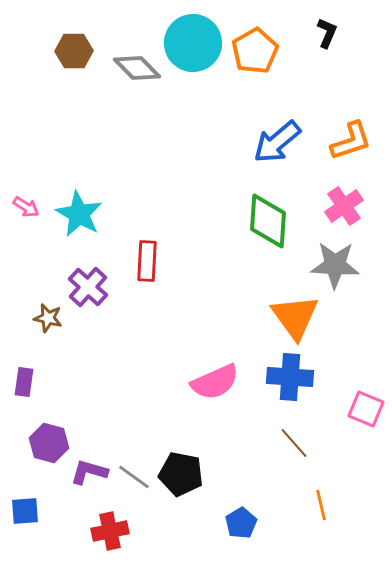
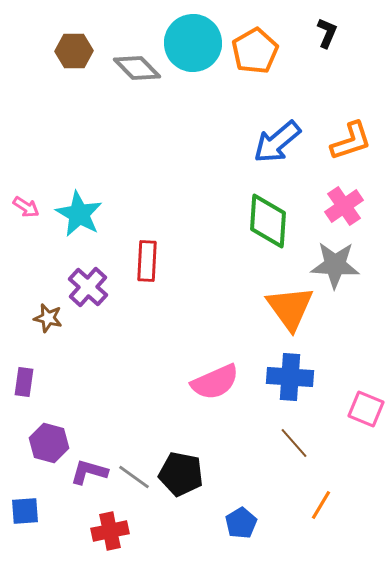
orange triangle: moved 5 px left, 9 px up
orange line: rotated 44 degrees clockwise
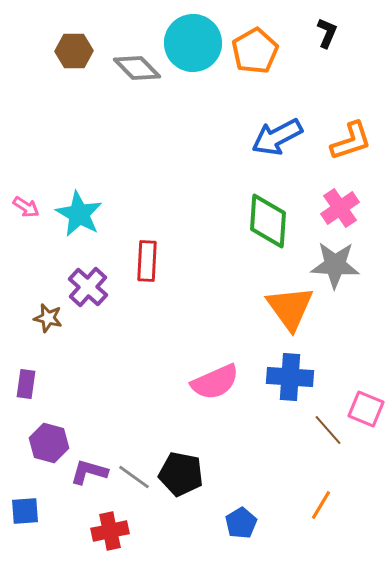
blue arrow: moved 5 px up; rotated 12 degrees clockwise
pink cross: moved 4 px left, 2 px down
purple rectangle: moved 2 px right, 2 px down
brown line: moved 34 px right, 13 px up
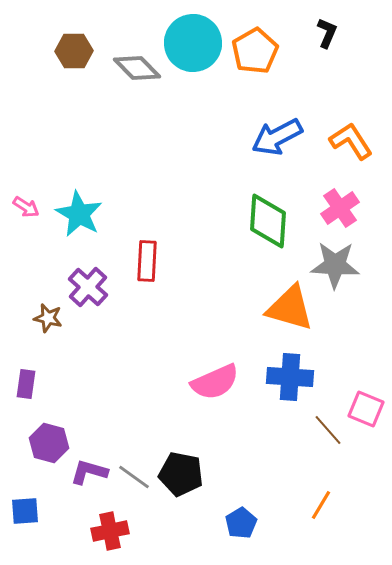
orange L-shape: rotated 105 degrees counterclockwise
orange triangle: rotated 38 degrees counterclockwise
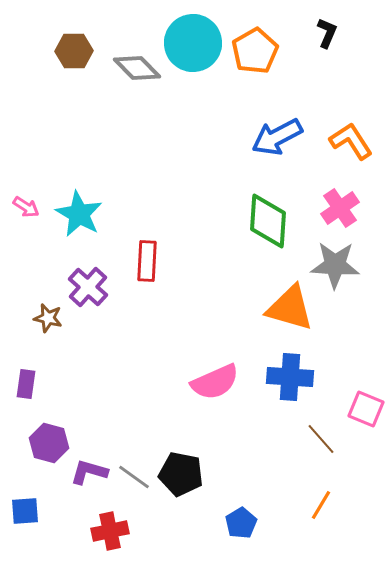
brown line: moved 7 px left, 9 px down
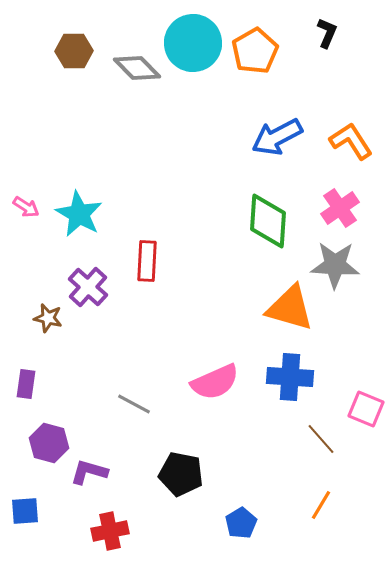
gray line: moved 73 px up; rotated 8 degrees counterclockwise
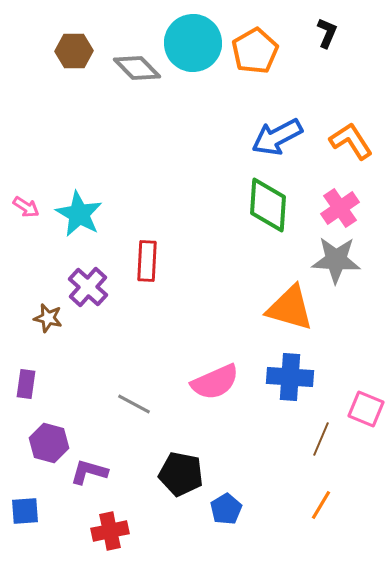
green diamond: moved 16 px up
gray star: moved 1 px right, 5 px up
brown line: rotated 64 degrees clockwise
blue pentagon: moved 15 px left, 14 px up
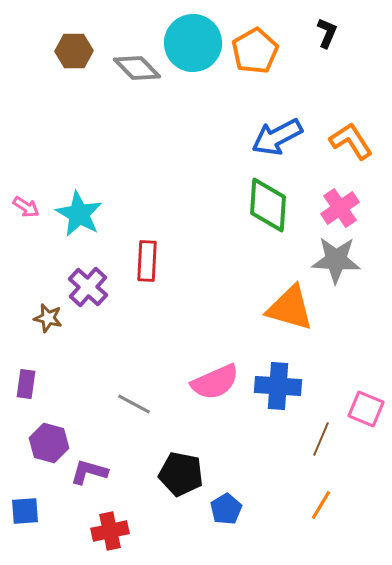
blue cross: moved 12 px left, 9 px down
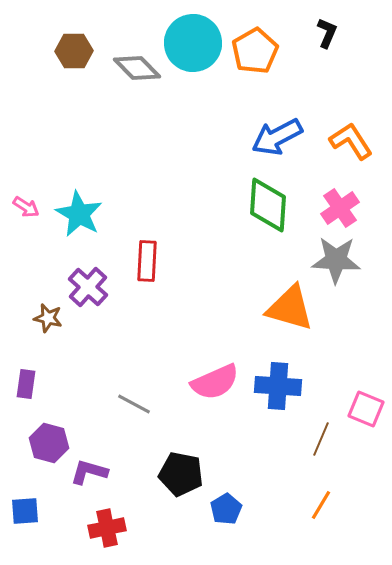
red cross: moved 3 px left, 3 px up
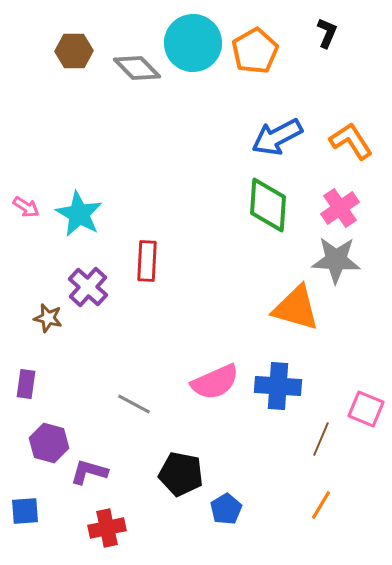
orange triangle: moved 6 px right
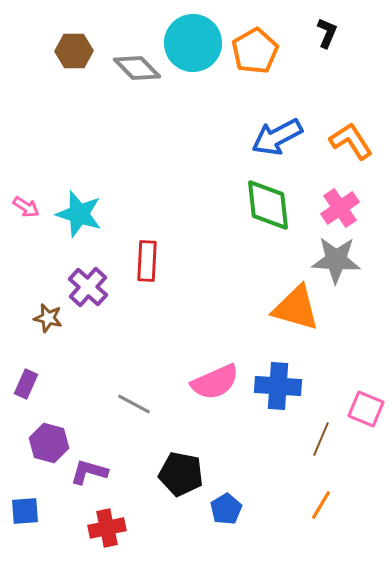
green diamond: rotated 10 degrees counterclockwise
cyan star: rotated 12 degrees counterclockwise
purple rectangle: rotated 16 degrees clockwise
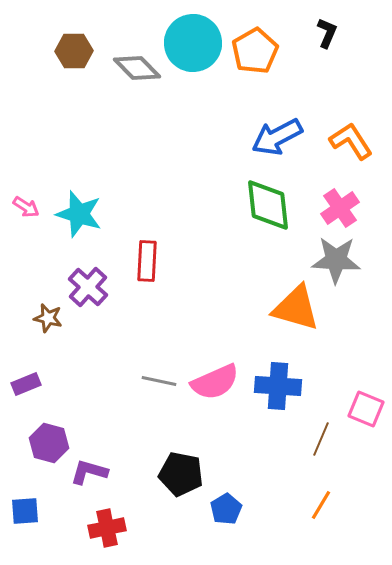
purple rectangle: rotated 44 degrees clockwise
gray line: moved 25 px right, 23 px up; rotated 16 degrees counterclockwise
